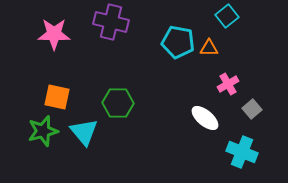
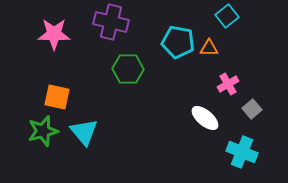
green hexagon: moved 10 px right, 34 px up
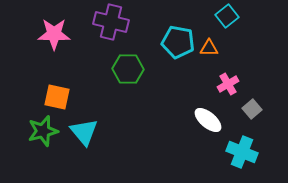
white ellipse: moved 3 px right, 2 px down
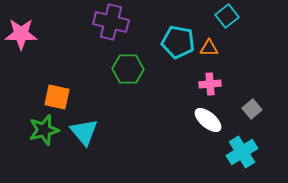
pink star: moved 33 px left
pink cross: moved 18 px left; rotated 25 degrees clockwise
green star: moved 1 px right, 1 px up
cyan cross: rotated 36 degrees clockwise
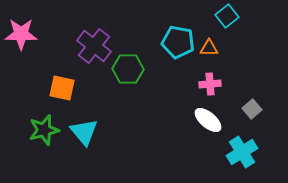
purple cross: moved 17 px left, 24 px down; rotated 24 degrees clockwise
orange square: moved 5 px right, 9 px up
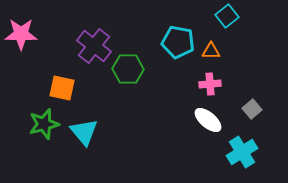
orange triangle: moved 2 px right, 3 px down
green star: moved 6 px up
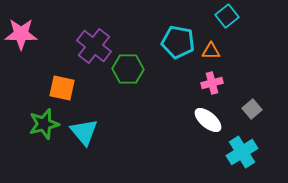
pink cross: moved 2 px right, 1 px up; rotated 10 degrees counterclockwise
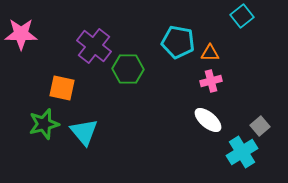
cyan square: moved 15 px right
orange triangle: moved 1 px left, 2 px down
pink cross: moved 1 px left, 2 px up
gray square: moved 8 px right, 17 px down
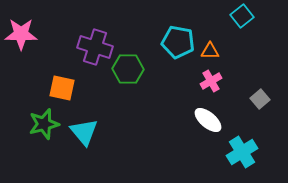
purple cross: moved 1 px right, 1 px down; rotated 20 degrees counterclockwise
orange triangle: moved 2 px up
pink cross: rotated 15 degrees counterclockwise
gray square: moved 27 px up
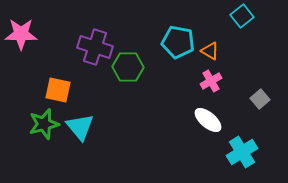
orange triangle: rotated 30 degrees clockwise
green hexagon: moved 2 px up
orange square: moved 4 px left, 2 px down
cyan triangle: moved 4 px left, 5 px up
